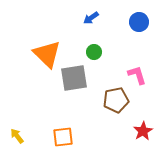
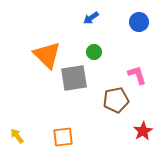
orange triangle: moved 1 px down
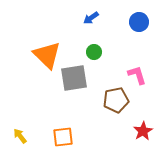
yellow arrow: moved 3 px right
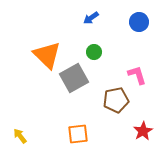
gray square: rotated 20 degrees counterclockwise
orange square: moved 15 px right, 3 px up
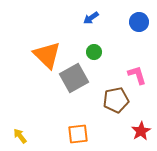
red star: moved 2 px left
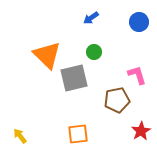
gray square: rotated 16 degrees clockwise
brown pentagon: moved 1 px right
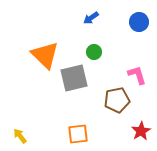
orange triangle: moved 2 px left
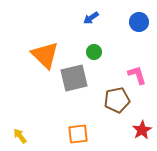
red star: moved 1 px right, 1 px up
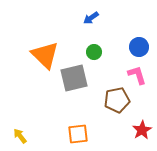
blue circle: moved 25 px down
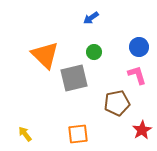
brown pentagon: moved 3 px down
yellow arrow: moved 5 px right, 2 px up
